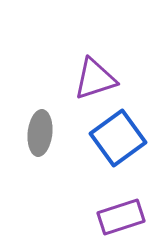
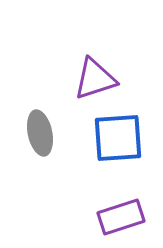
gray ellipse: rotated 18 degrees counterclockwise
blue square: rotated 32 degrees clockwise
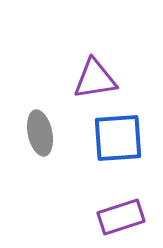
purple triangle: rotated 9 degrees clockwise
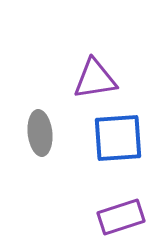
gray ellipse: rotated 6 degrees clockwise
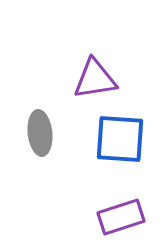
blue square: moved 2 px right, 1 px down; rotated 8 degrees clockwise
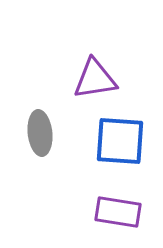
blue square: moved 2 px down
purple rectangle: moved 3 px left, 5 px up; rotated 27 degrees clockwise
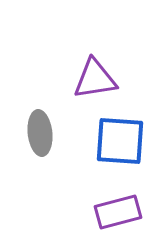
purple rectangle: rotated 24 degrees counterclockwise
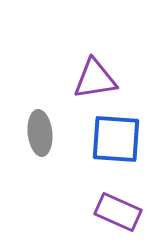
blue square: moved 4 px left, 2 px up
purple rectangle: rotated 39 degrees clockwise
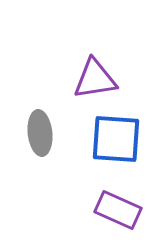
purple rectangle: moved 2 px up
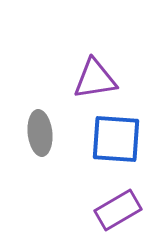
purple rectangle: rotated 54 degrees counterclockwise
